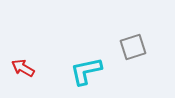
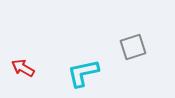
cyan L-shape: moved 3 px left, 2 px down
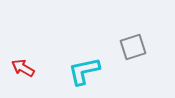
cyan L-shape: moved 1 px right, 2 px up
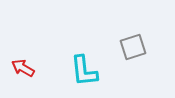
cyan L-shape: rotated 84 degrees counterclockwise
